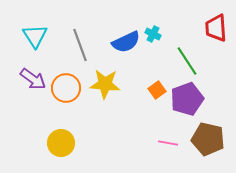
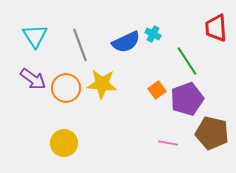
yellow star: moved 3 px left
brown pentagon: moved 4 px right, 6 px up
yellow circle: moved 3 px right
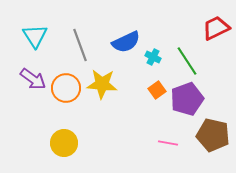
red trapezoid: rotated 68 degrees clockwise
cyan cross: moved 23 px down
brown pentagon: moved 1 px right, 2 px down
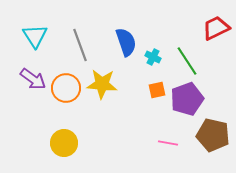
blue semicircle: rotated 84 degrees counterclockwise
orange square: rotated 24 degrees clockwise
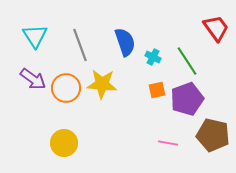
red trapezoid: rotated 80 degrees clockwise
blue semicircle: moved 1 px left
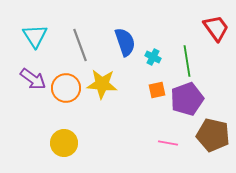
green line: rotated 24 degrees clockwise
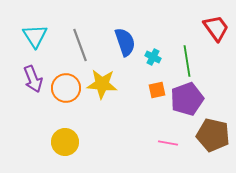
purple arrow: rotated 32 degrees clockwise
yellow circle: moved 1 px right, 1 px up
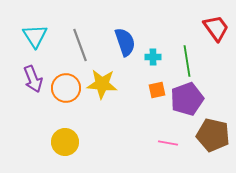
cyan cross: rotated 28 degrees counterclockwise
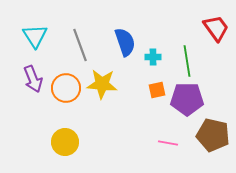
purple pentagon: rotated 20 degrees clockwise
